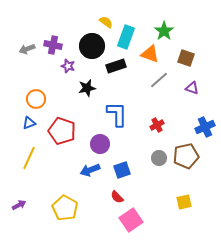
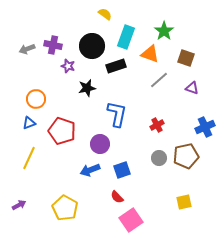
yellow semicircle: moved 1 px left, 8 px up
blue L-shape: rotated 12 degrees clockwise
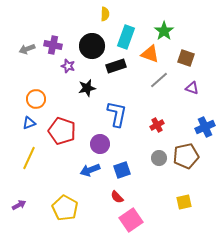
yellow semicircle: rotated 56 degrees clockwise
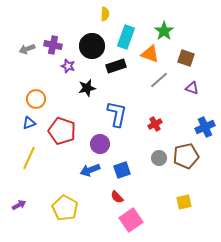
red cross: moved 2 px left, 1 px up
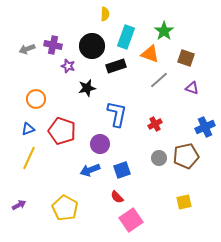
blue triangle: moved 1 px left, 6 px down
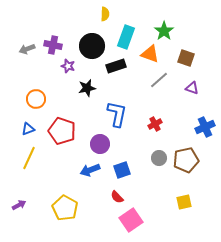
brown pentagon: moved 4 px down
